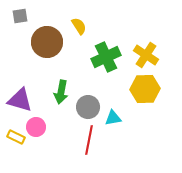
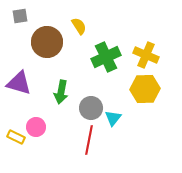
yellow cross: rotated 10 degrees counterclockwise
purple triangle: moved 1 px left, 17 px up
gray circle: moved 3 px right, 1 px down
cyan triangle: rotated 42 degrees counterclockwise
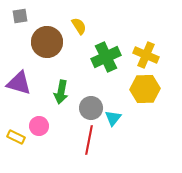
pink circle: moved 3 px right, 1 px up
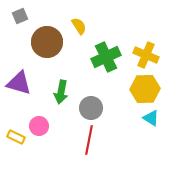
gray square: rotated 14 degrees counterclockwise
cyan triangle: moved 38 px right; rotated 36 degrees counterclockwise
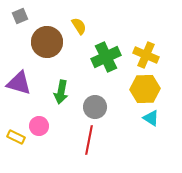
gray circle: moved 4 px right, 1 px up
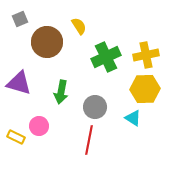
gray square: moved 3 px down
yellow cross: rotated 35 degrees counterclockwise
cyan triangle: moved 18 px left
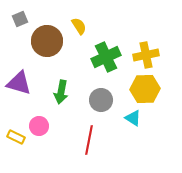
brown circle: moved 1 px up
gray circle: moved 6 px right, 7 px up
